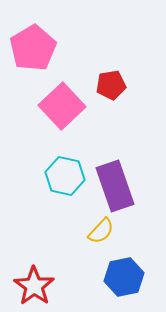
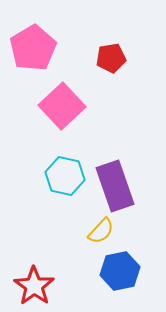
red pentagon: moved 27 px up
blue hexagon: moved 4 px left, 6 px up
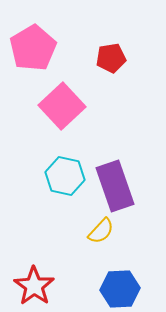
blue hexagon: moved 18 px down; rotated 9 degrees clockwise
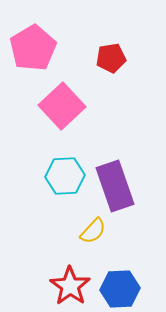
cyan hexagon: rotated 15 degrees counterclockwise
yellow semicircle: moved 8 px left
red star: moved 36 px right
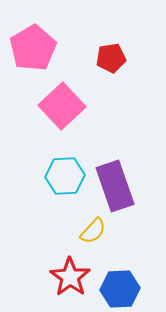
red star: moved 9 px up
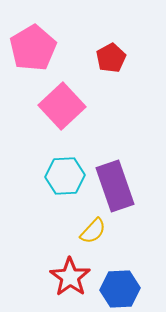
red pentagon: rotated 20 degrees counterclockwise
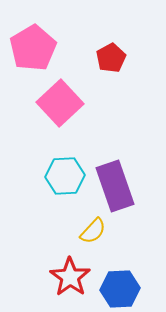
pink square: moved 2 px left, 3 px up
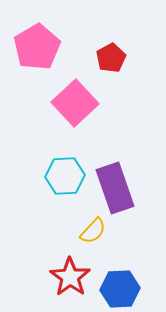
pink pentagon: moved 4 px right, 1 px up
pink square: moved 15 px right
purple rectangle: moved 2 px down
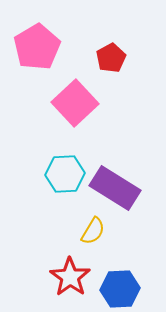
cyan hexagon: moved 2 px up
purple rectangle: rotated 39 degrees counterclockwise
yellow semicircle: rotated 12 degrees counterclockwise
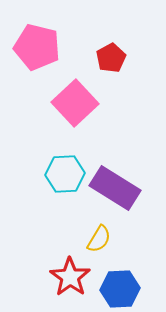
pink pentagon: rotated 27 degrees counterclockwise
yellow semicircle: moved 6 px right, 8 px down
